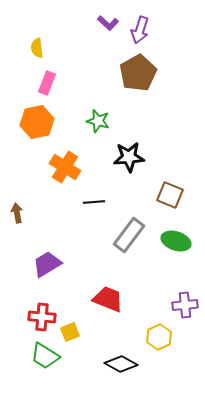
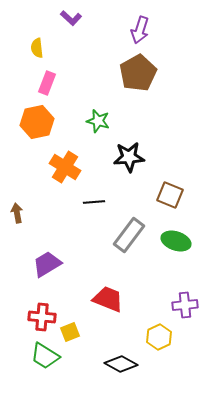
purple L-shape: moved 37 px left, 5 px up
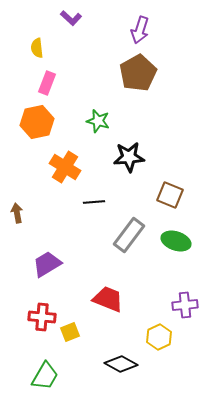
green trapezoid: moved 20 px down; rotated 92 degrees counterclockwise
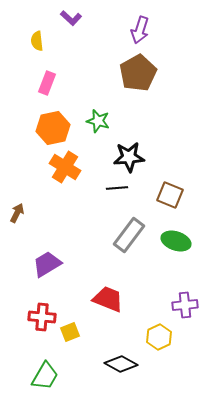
yellow semicircle: moved 7 px up
orange hexagon: moved 16 px right, 6 px down
black line: moved 23 px right, 14 px up
brown arrow: rotated 36 degrees clockwise
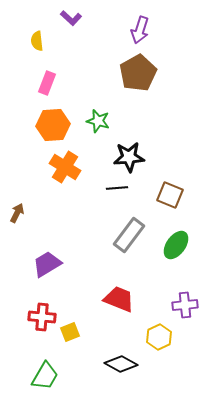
orange hexagon: moved 3 px up; rotated 8 degrees clockwise
green ellipse: moved 4 px down; rotated 72 degrees counterclockwise
red trapezoid: moved 11 px right
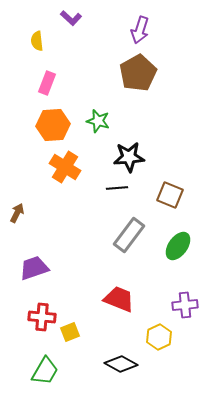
green ellipse: moved 2 px right, 1 px down
purple trapezoid: moved 13 px left, 4 px down; rotated 12 degrees clockwise
green trapezoid: moved 5 px up
